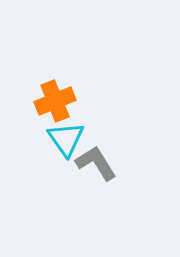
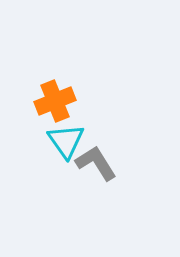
cyan triangle: moved 2 px down
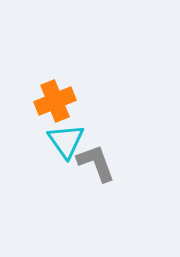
gray L-shape: rotated 12 degrees clockwise
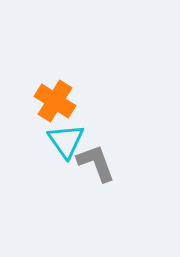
orange cross: rotated 36 degrees counterclockwise
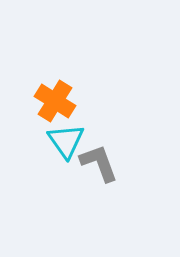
gray L-shape: moved 3 px right
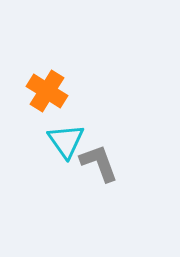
orange cross: moved 8 px left, 10 px up
